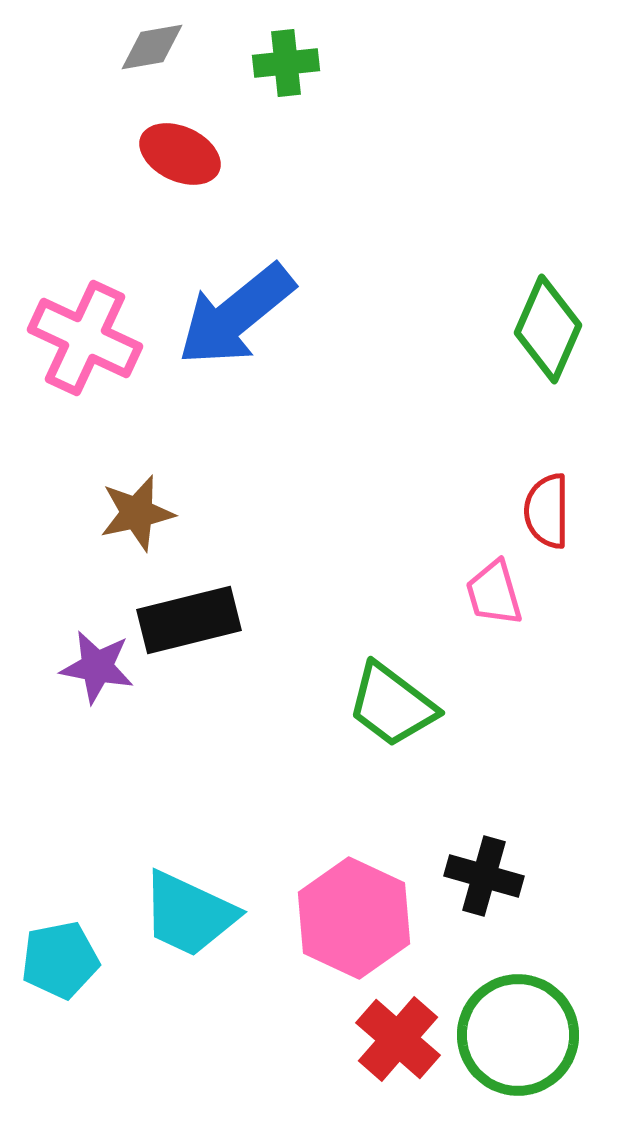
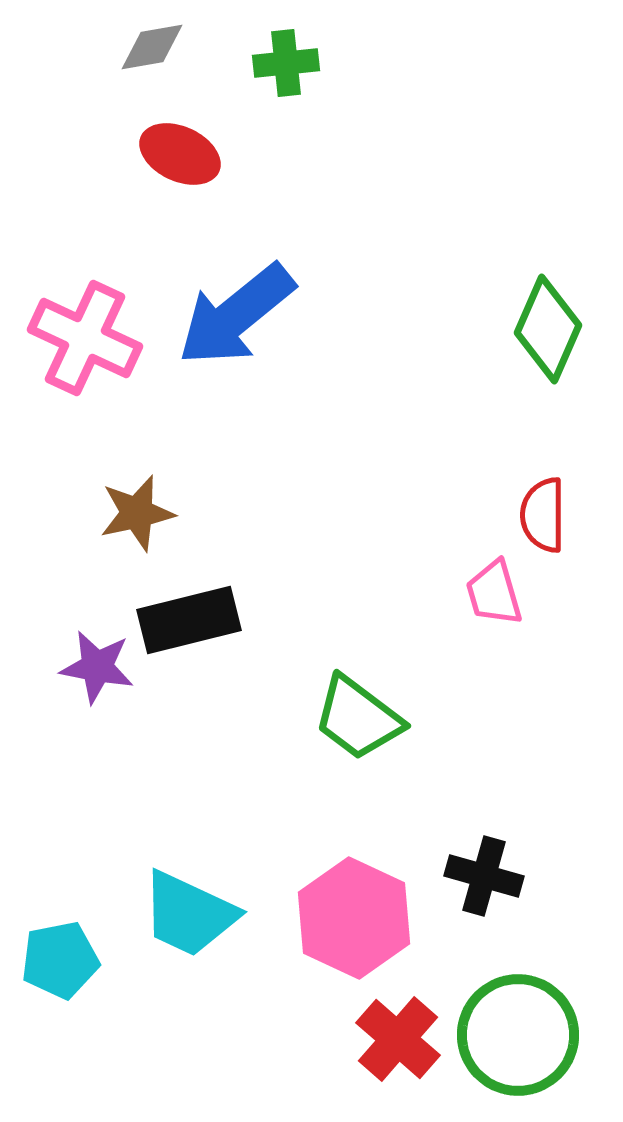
red semicircle: moved 4 px left, 4 px down
green trapezoid: moved 34 px left, 13 px down
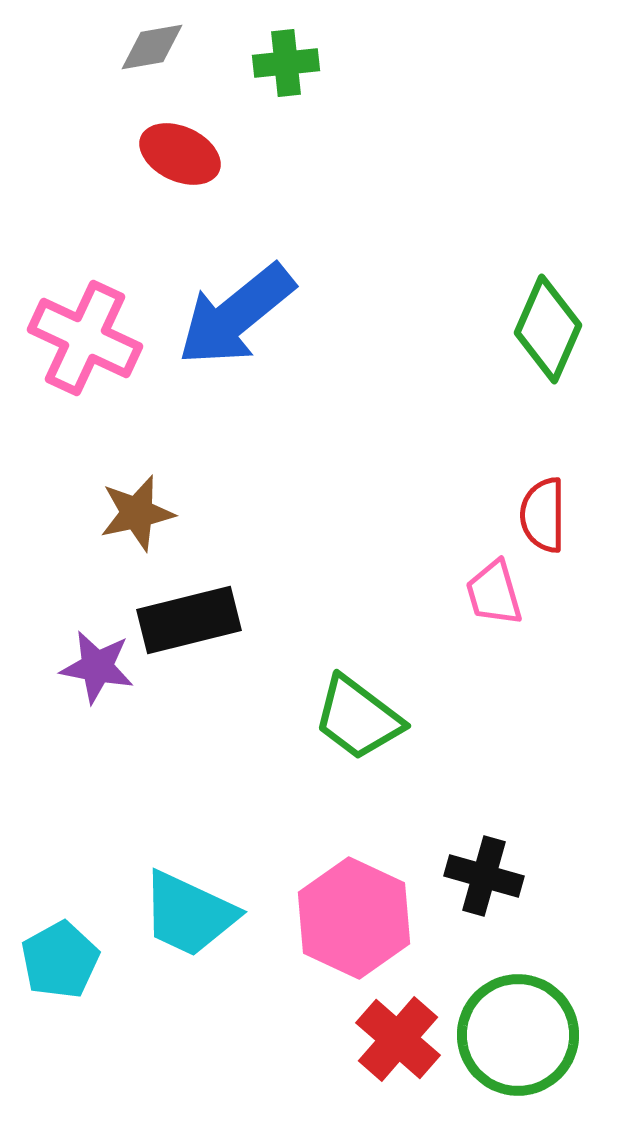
cyan pentagon: rotated 18 degrees counterclockwise
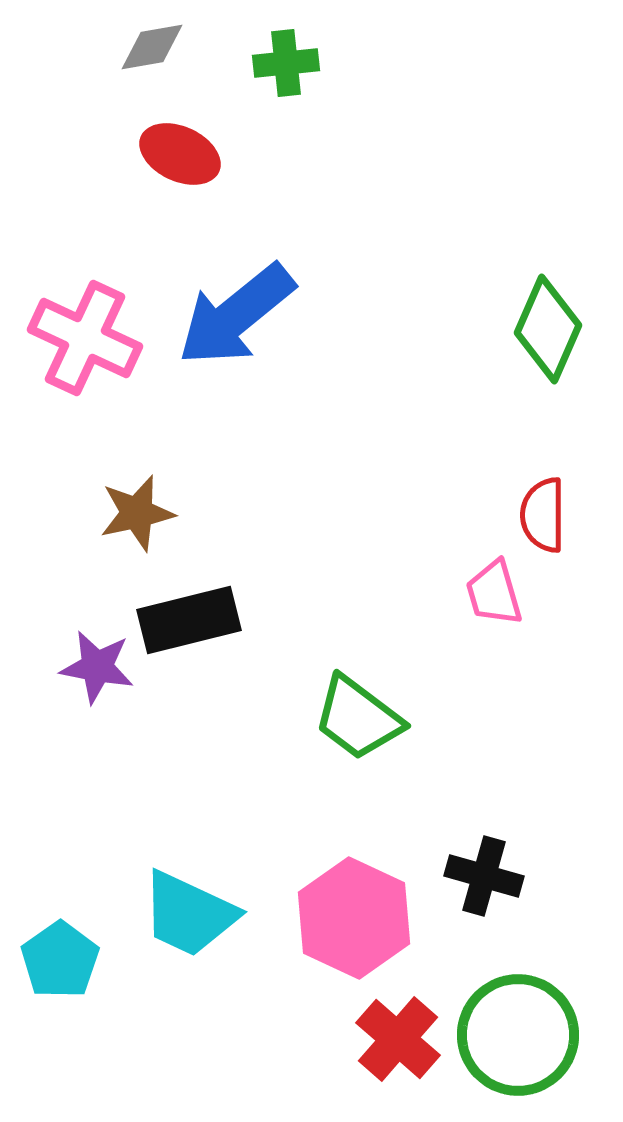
cyan pentagon: rotated 6 degrees counterclockwise
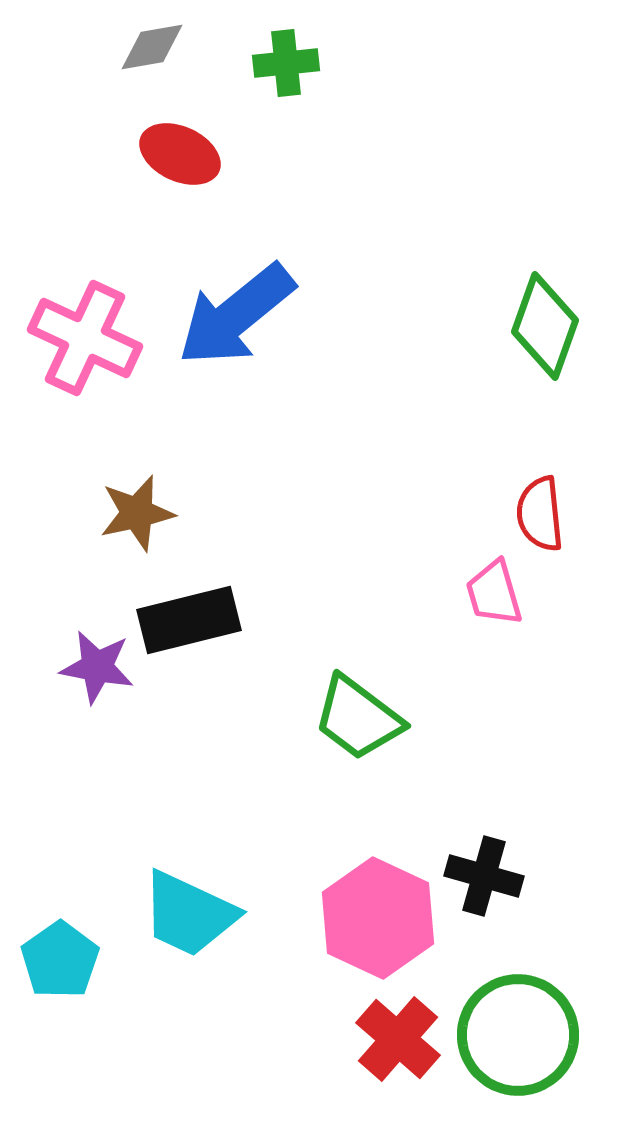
green diamond: moved 3 px left, 3 px up; rotated 4 degrees counterclockwise
red semicircle: moved 3 px left, 1 px up; rotated 6 degrees counterclockwise
pink hexagon: moved 24 px right
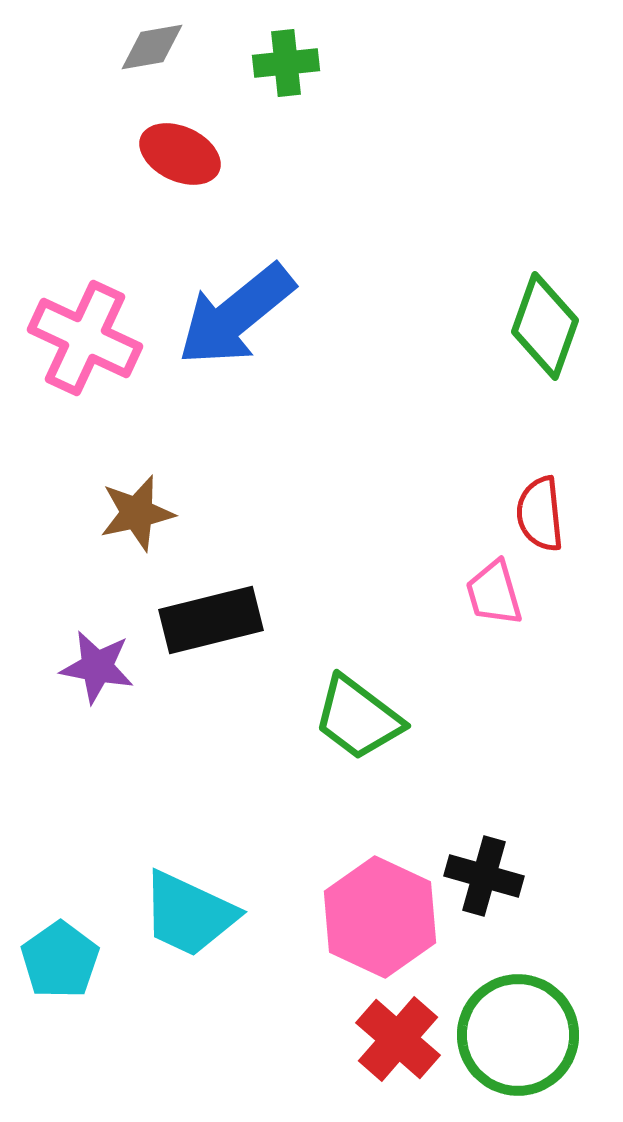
black rectangle: moved 22 px right
pink hexagon: moved 2 px right, 1 px up
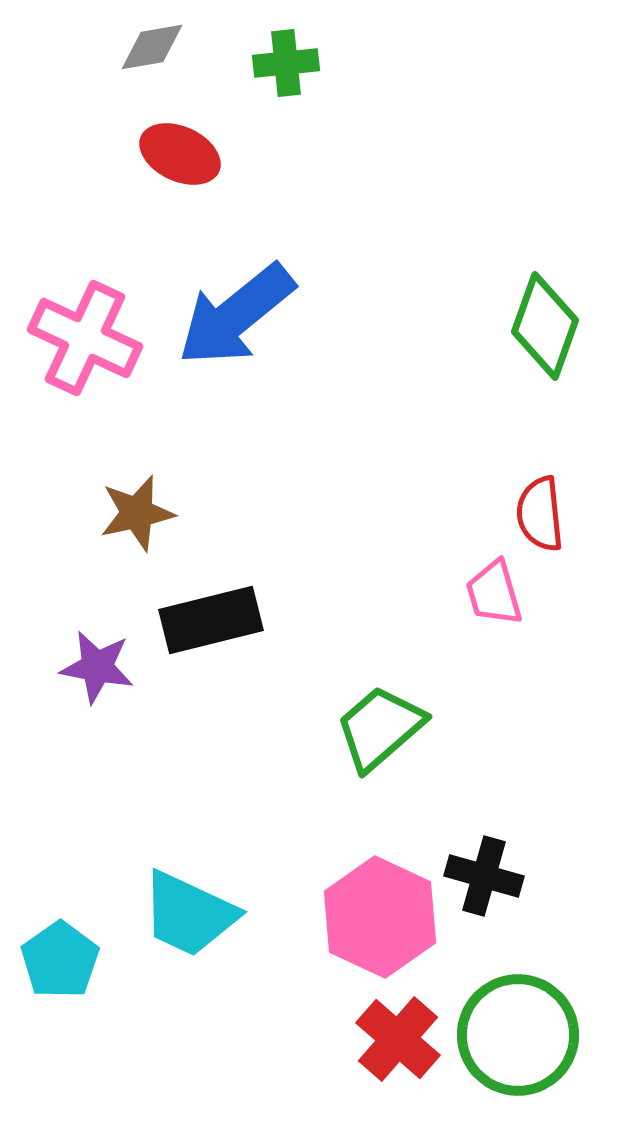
green trapezoid: moved 22 px right, 10 px down; rotated 102 degrees clockwise
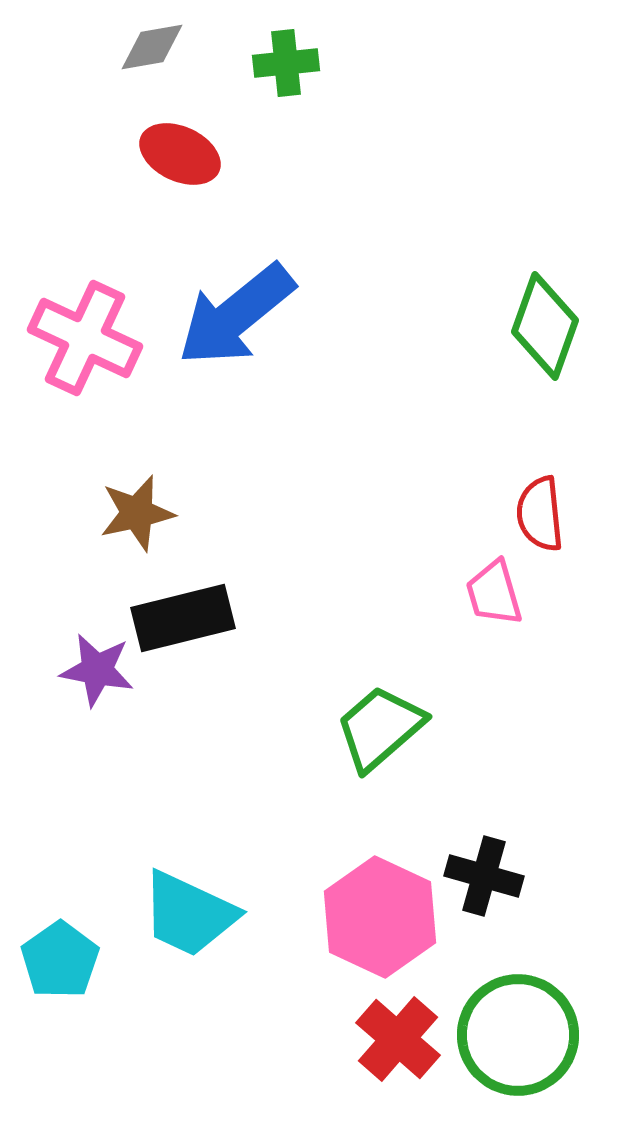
black rectangle: moved 28 px left, 2 px up
purple star: moved 3 px down
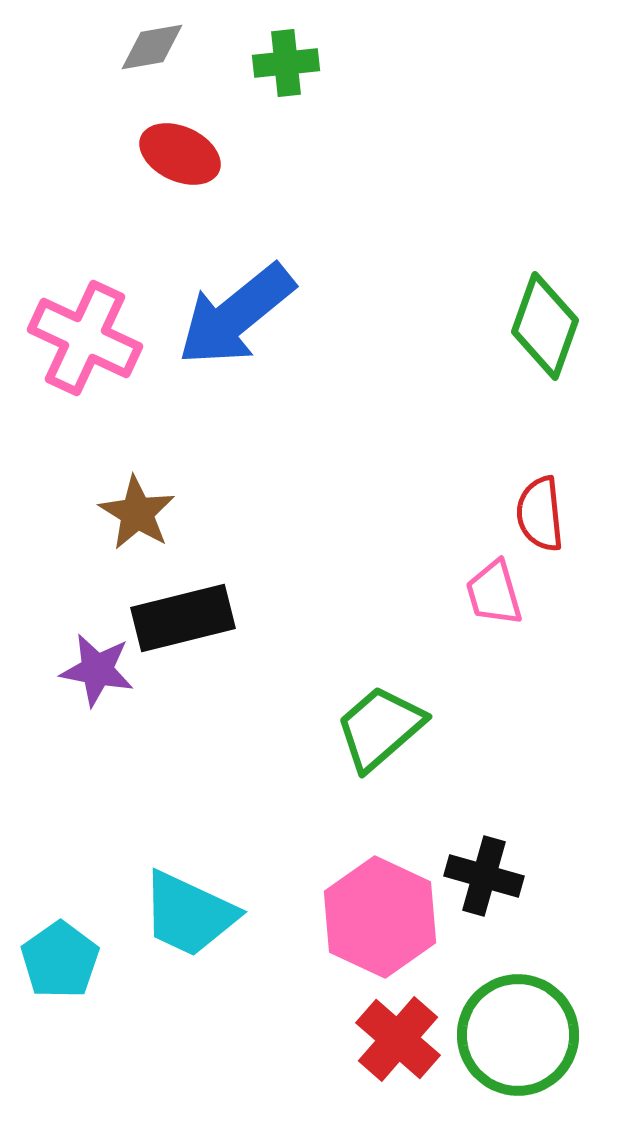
brown star: rotated 28 degrees counterclockwise
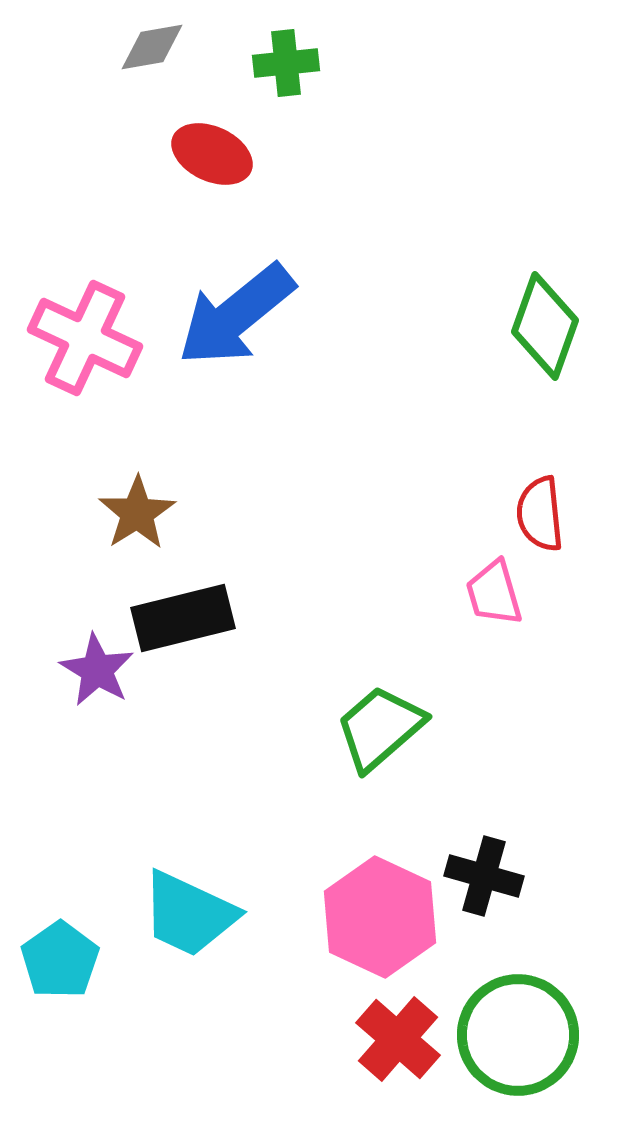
red ellipse: moved 32 px right
brown star: rotated 8 degrees clockwise
purple star: rotated 20 degrees clockwise
